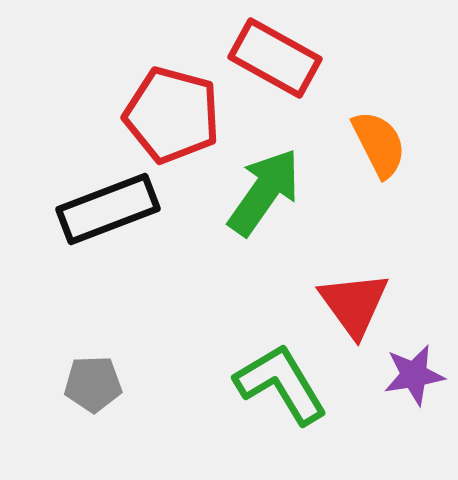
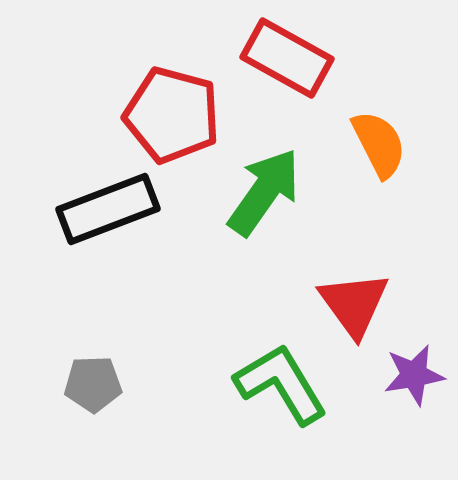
red rectangle: moved 12 px right
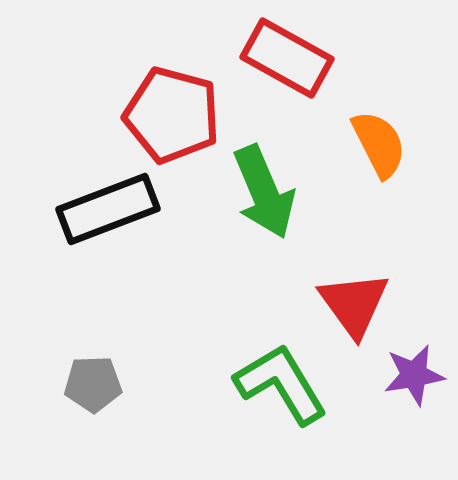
green arrow: rotated 122 degrees clockwise
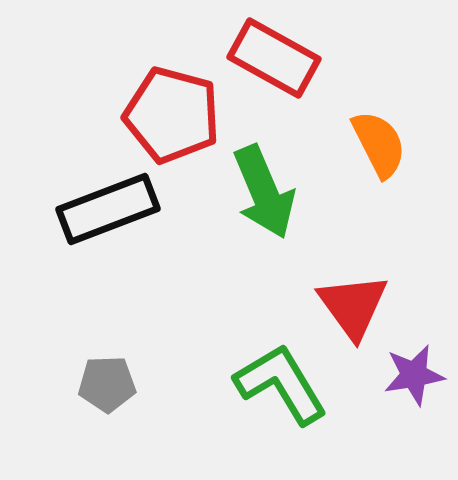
red rectangle: moved 13 px left
red triangle: moved 1 px left, 2 px down
gray pentagon: moved 14 px right
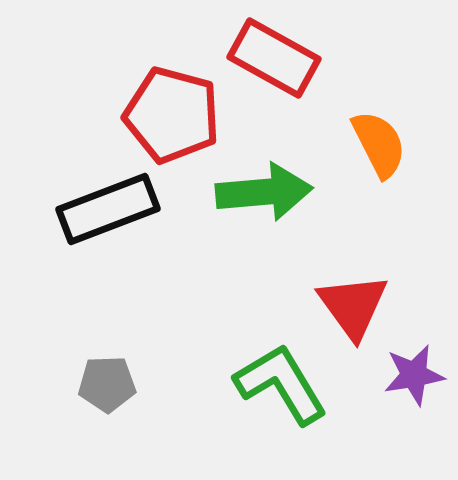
green arrow: rotated 72 degrees counterclockwise
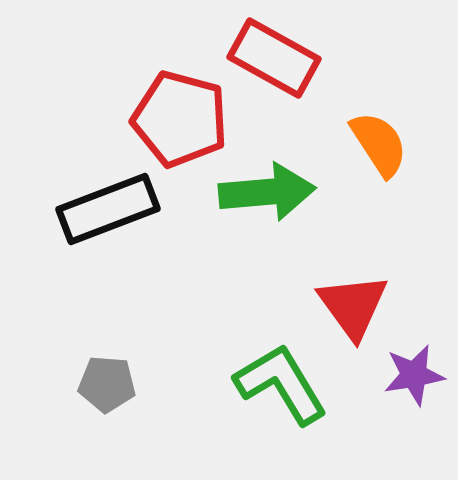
red pentagon: moved 8 px right, 4 px down
orange semicircle: rotated 6 degrees counterclockwise
green arrow: moved 3 px right
gray pentagon: rotated 6 degrees clockwise
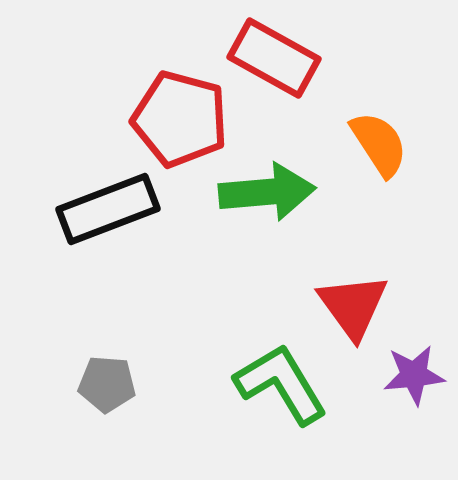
purple star: rotated 4 degrees clockwise
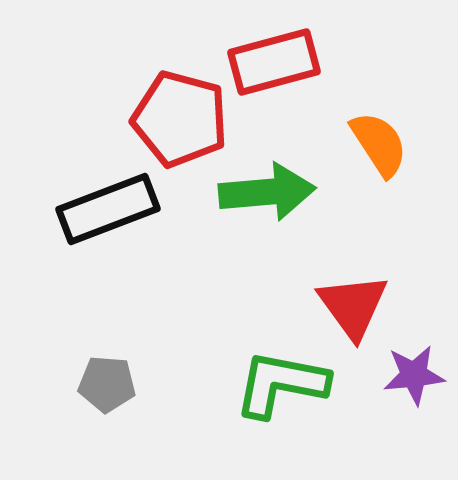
red rectangle: moved 4 px down; rotated 44 degrees counterclockwise
green L-shape: rotated 48 degrees counterclockwise
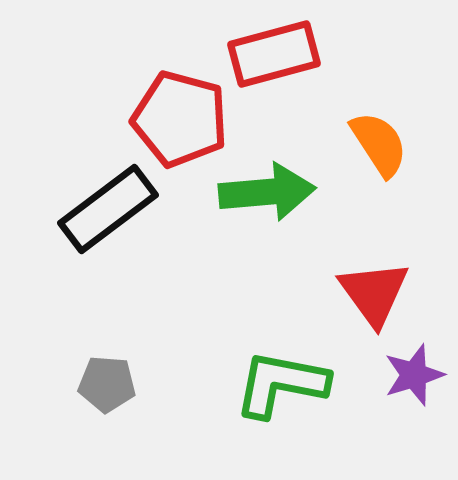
red rectangle: moved 8 px up
black rectangle: rotated 16 degrees counterclockwise
red triangle: moved 21 px right, 13 px up
purple star: rotated 12 degrees counterclockwise
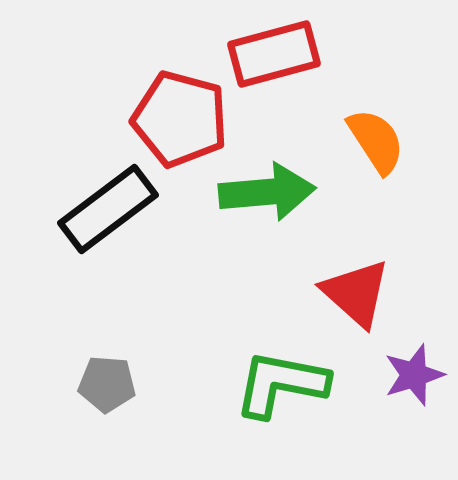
orange semicircle: moved 3 px left, 3 px up
red triangle: moved 18 px left; rotated 12 degrees counterclockwise
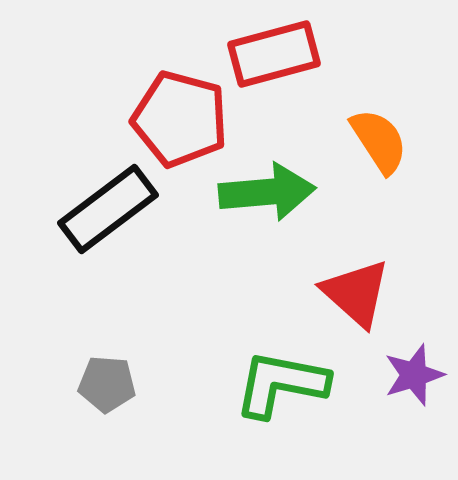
orange semicircle: moved 3 px right
